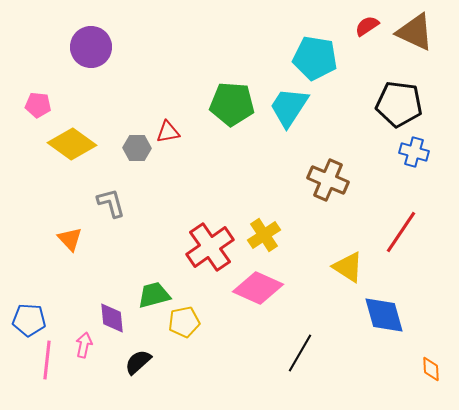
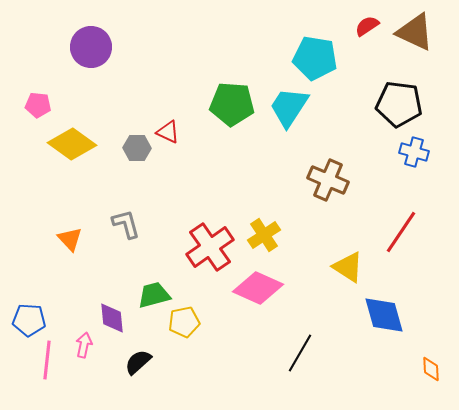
red triangle: rotated 35 degrees clockwise
gray L-shape: moved 15 px right, 21 px down
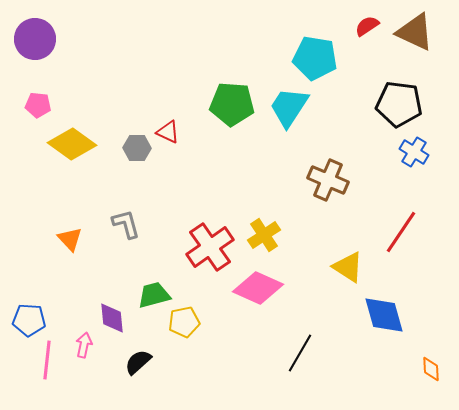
purple circle: moved 56 px left, 8 px up
blue cross: rotated 16 degrees clockwise
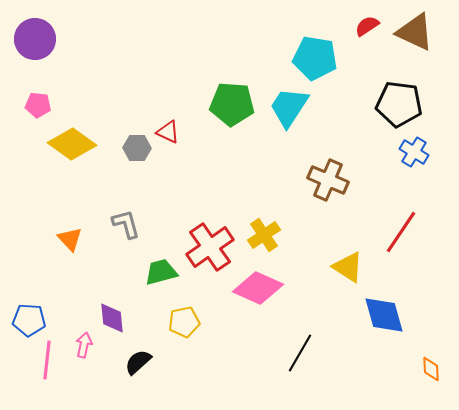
green trapezoid: moved 7 px right, 23 px up
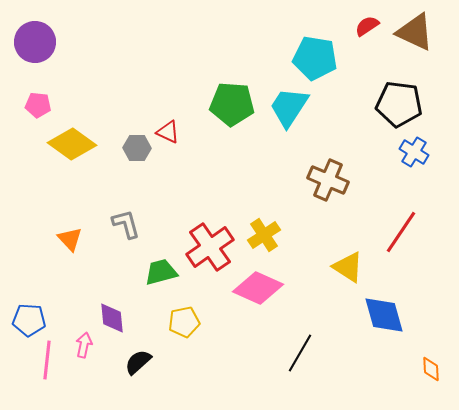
purple circle: moved 3 px down
